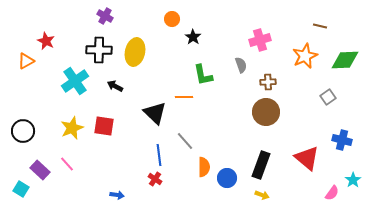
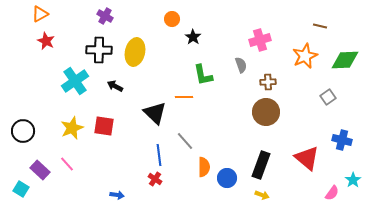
orange triangle: moved 14 px right, 47 px up
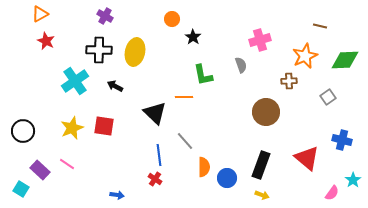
brown cross: moved 21 px right, 1 px up
pink line: rotated 14 degrees counterclockwise
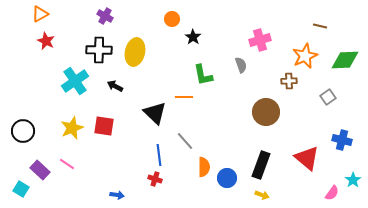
red cross: rotated 16 degrees counterclockwise
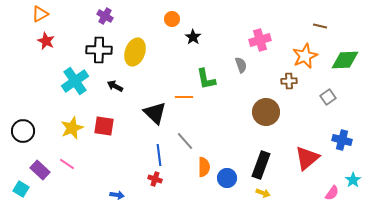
yellow ellipse: rotated 8 degrees clockwise
green L-shape: moved 3 px right, 4 px down
red triangle: rotated 40 degrees clockwise
yellow arrow: moved 1 px right, 2 px up
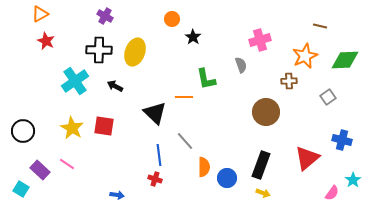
yellow star: rotated 20 degrees counterclockwise
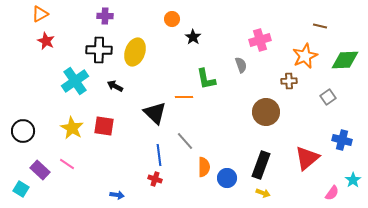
purple cross: rotated 28 degrees counterclockwise
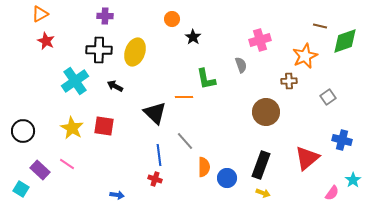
green diamond: moved 19 px up; rotated 16 degrees counterclockwise
